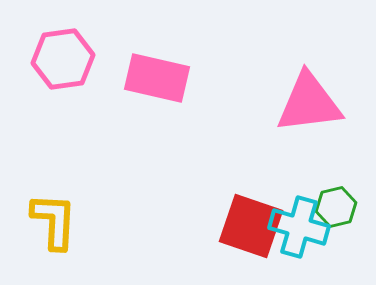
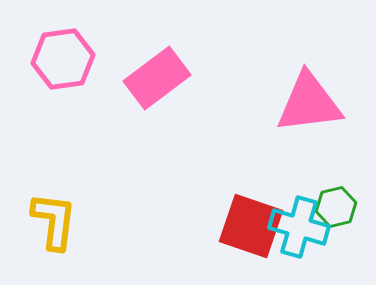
pink rectangle: rotated 50 degrees counterclockwise
yellow L-shape: rotated 4 degrees clockwise
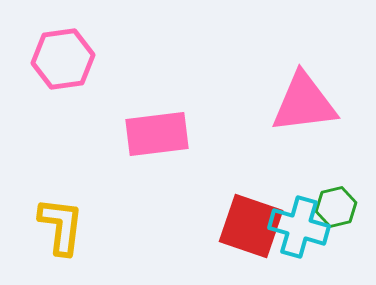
pink rectangle: moved 56 px down; rotated 30 degrees clockwise
pink triangle: moved 5 px left
yellow L-shape: moved 7 px right, 5 px down
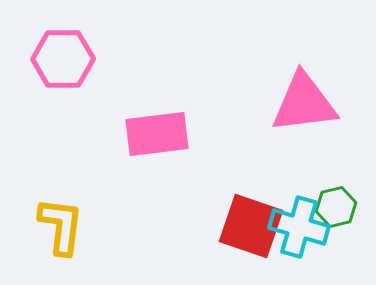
pink hexagon: rotated 8 degrees clockwise
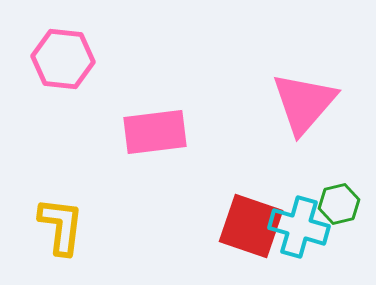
pink hexagon: rotated 6 degrees clockwise
pink triangle: rotated 42 degrees counterclockwise
pink rectangle: moved 2 px left, 2 px up
green hexagon: moved 3 px right, 3 px up
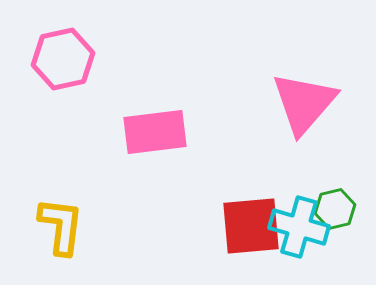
pink hexagon: rotated 18 degrees counterclockwise
green hexagon: moved 4 px left, 5 px down
red square: rotated 24 degrees counterclockwise
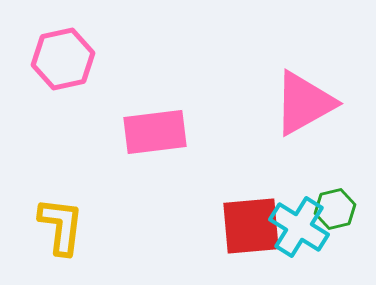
pink triangle: rotated 20 degrees clockwise
cyan cross: rotated 16 degrees clockwise
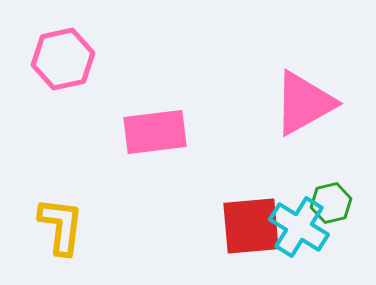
green hexagon: moved 4 px left, 6 px up
